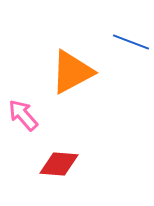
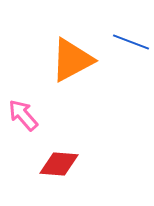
orange triangle: moved 12 px up
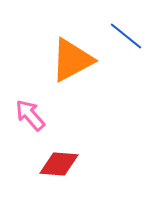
blue line: moved 5 px left, 6 px up; rotated 18 degrees clockwise
pink arrow: moved 7 px right
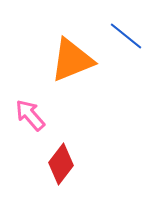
orange triangle: rotated 6 degrees clockwise
red diamond: moved 2 px right; rotated 57 degrees counterclockwise
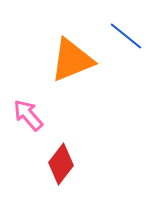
pink arrow: moved 2 px left
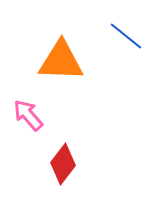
orange triangle: moved 11 px left, 1 px down; rotated 24 degrees clockwise
red diamond: moved 2 px right
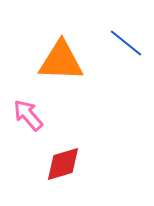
blue line: moved 7 px down
red diamond: rotated 36 degrees clockwise
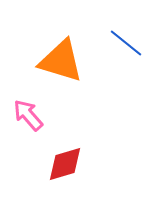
orange triangle: rotated 15 degrees clockwise
red diamond: moved 2 px right
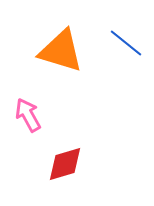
orange triangle: moved 10 px up
pink arrow: rotated 12 degrees clockwise
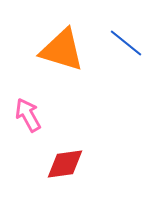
orange triangle: moved 1 px right, 1 px up
red diamond: rotated 9 degrees clockwise
